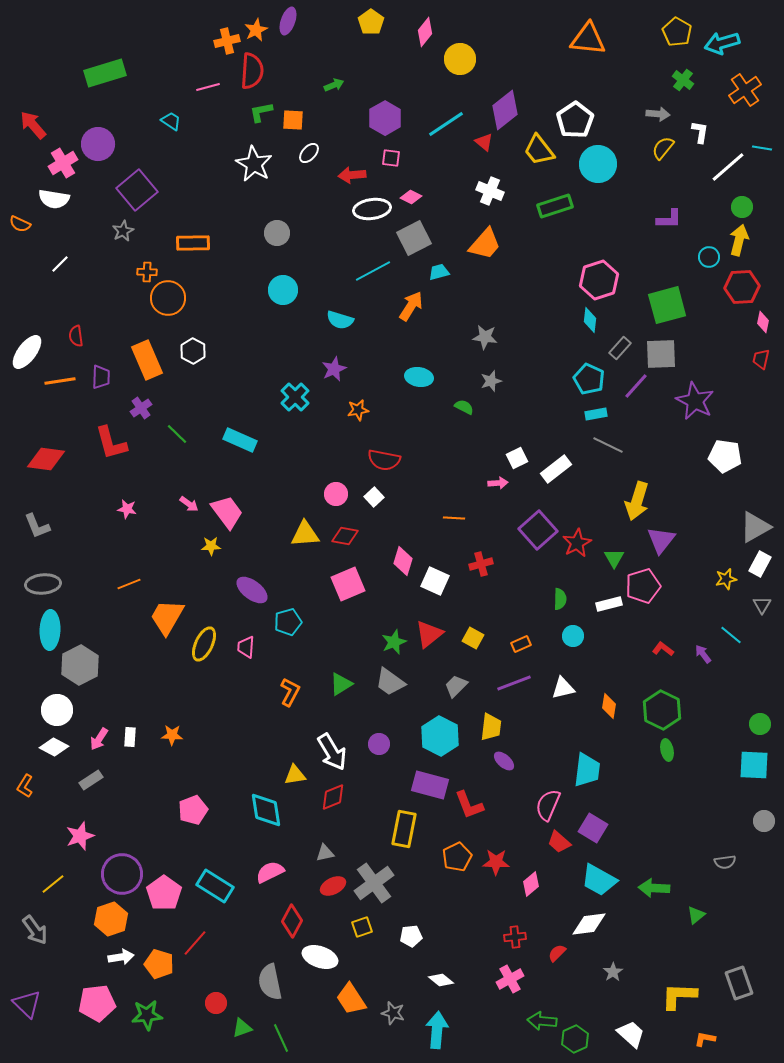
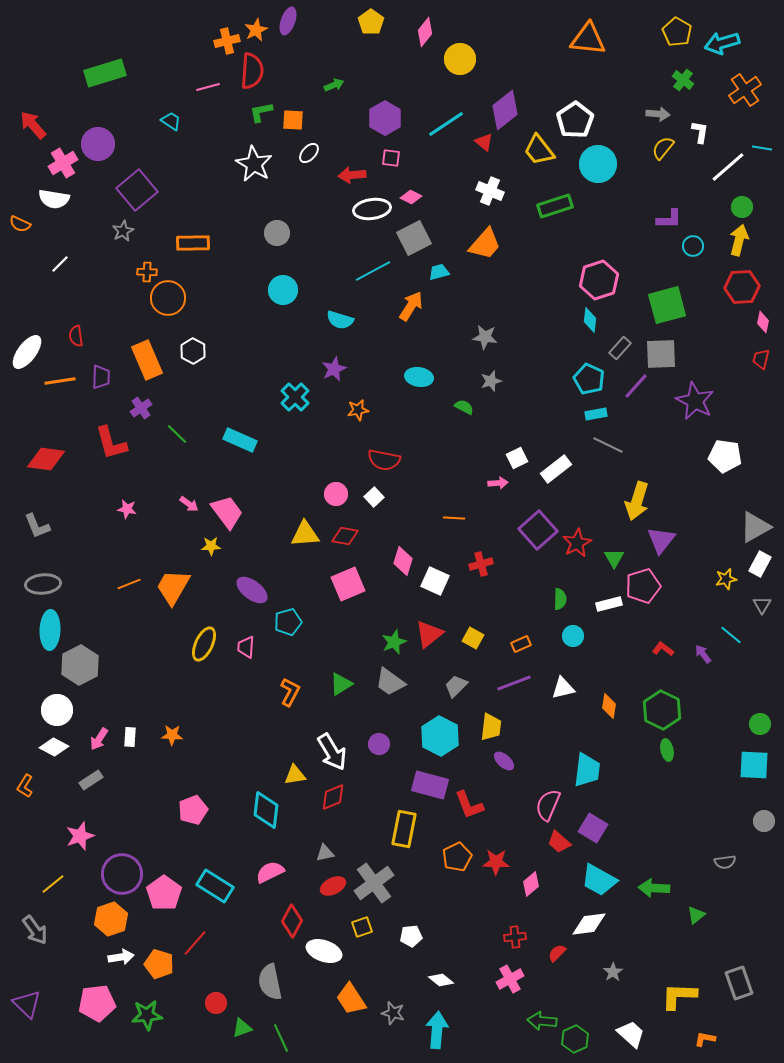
cyan circle at (709, 257): moved 16 px left, 11 px up
orange trapezoid at (167, 617): moved 6 px right, 30 px up
cyan diamond at (266, 810): rotated 15 degrees clockwise
white ellipse at (320, 957): moved 4 px right, 6 px up
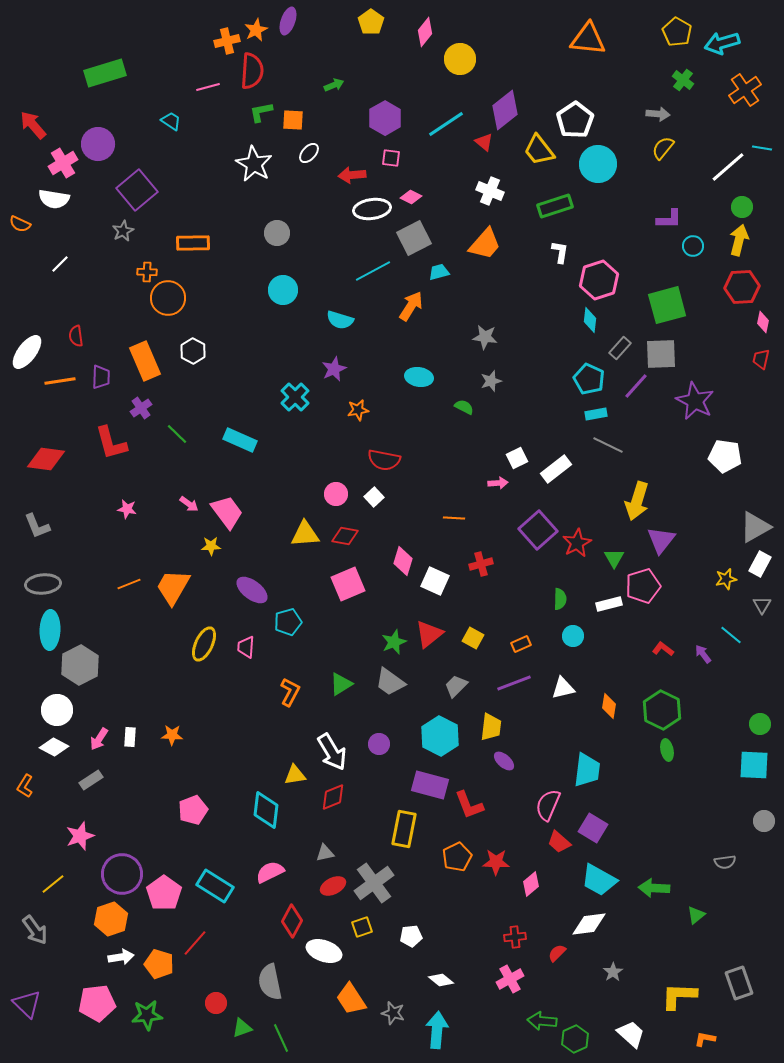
white L-shape at (700, 132): moved 140 px left, 120 px down
orange rectangle at (147, 360): moved 2 px left, 1 px down
